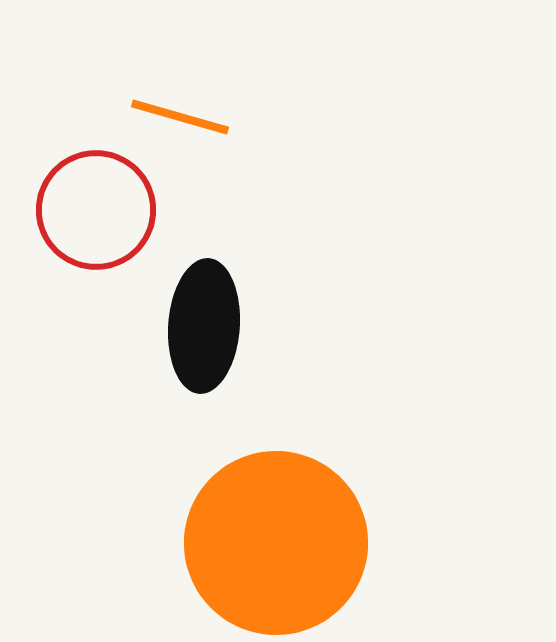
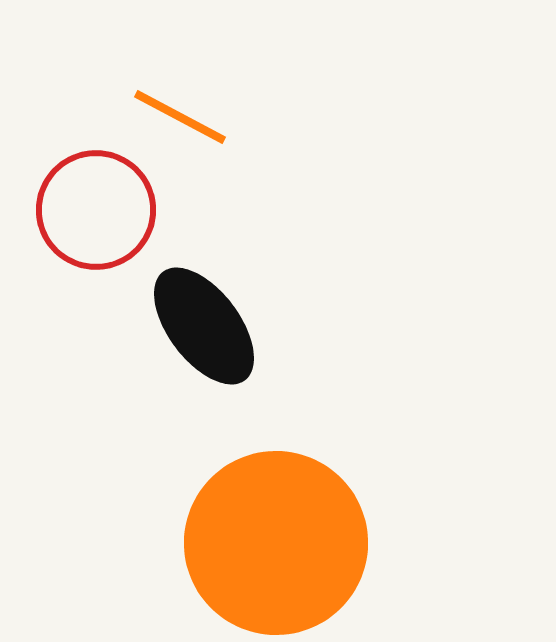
orange line: rotated 12 degrees clockwise
black ellipse: rotated 41 degrees counterclockwise
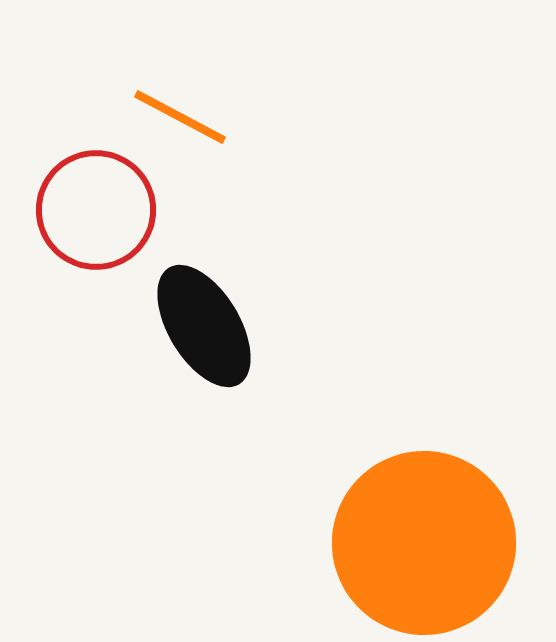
black ellipse: rotated 6 degrees clockwise
orange circle: moved 148 px right
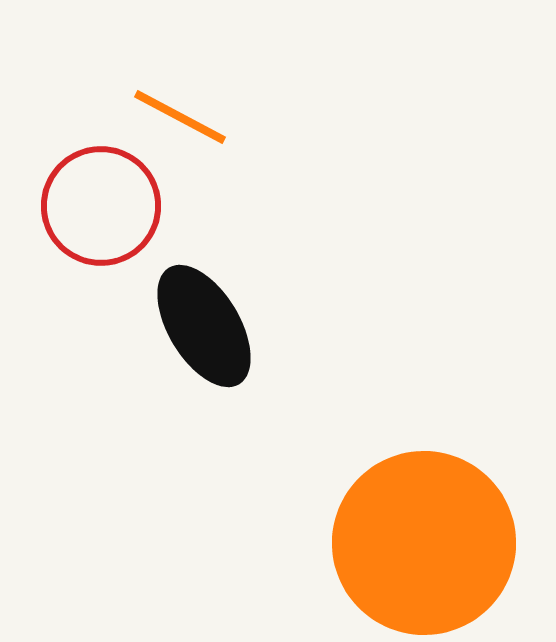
red circle: moved 5 px right, 4 px up
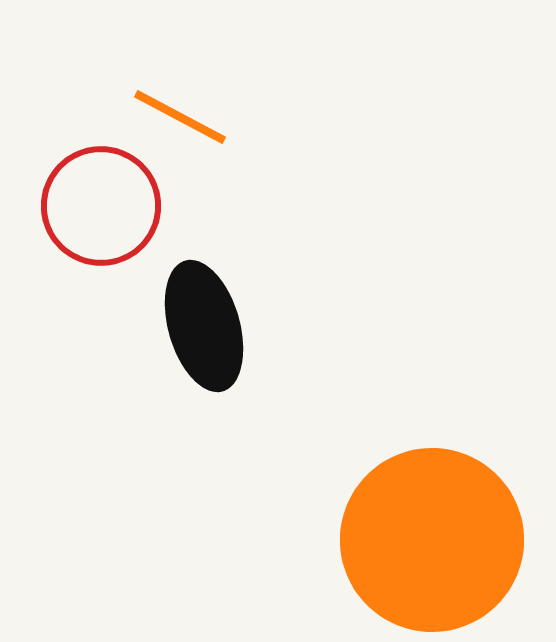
black ellipse: rotated 15 degrees clockwise
orange circle: moved 8 px right, 3 px up
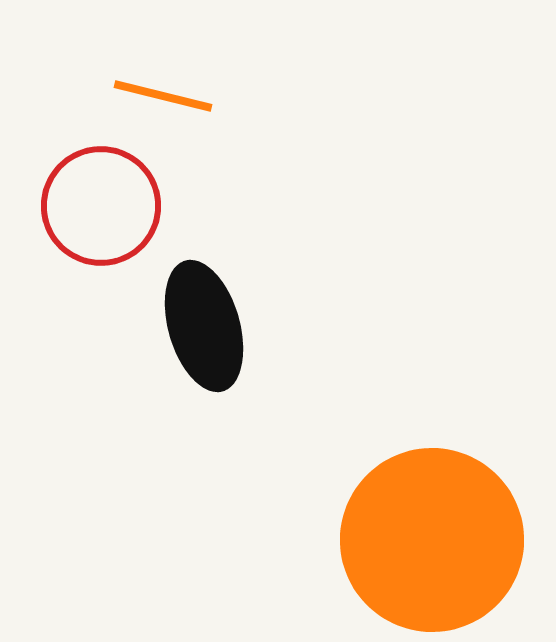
orange line: moved 17 px left, 21 px up; rotated 14 degrees counterclockwise
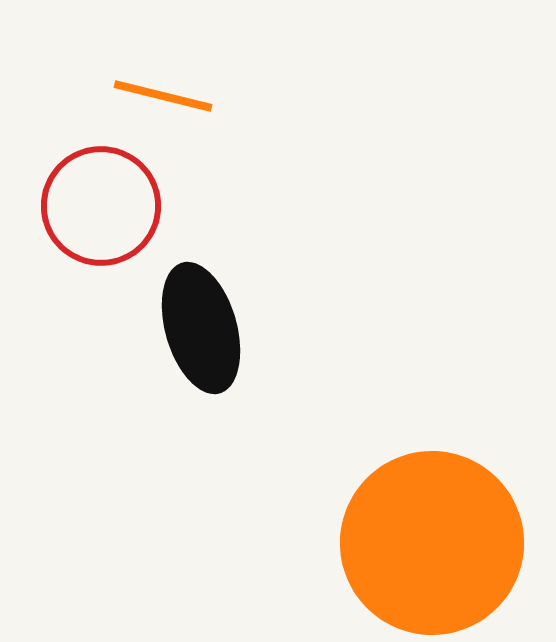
black ellipse: moved 3 px left, 2 px down
orange circle: moved 3 px down
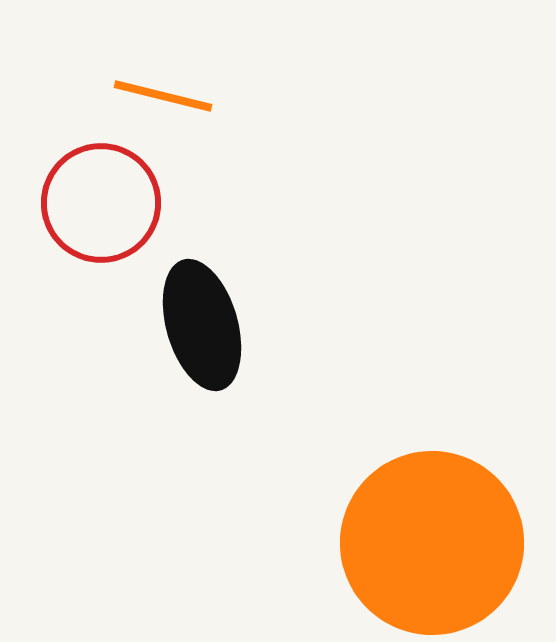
red circle: moved 3 px up
black ellipse: moved 1 px right, 3 px up
